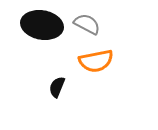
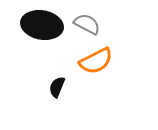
orange semicircle: rotated 16 degrees counterclockwise
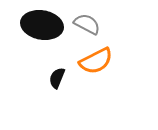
black semicircle: moved 9 px up
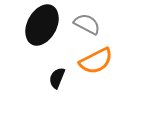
black ellipse: rotated 72 degrees counterclockwise
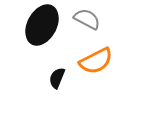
gray semicircle: moved 5 px up
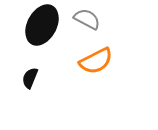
black semicircle: moved 27 px left
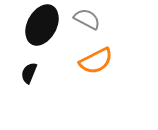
black semicircle: moved 1 px left, 5 px up
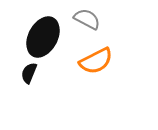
black ellipse: moved 1 px right, 12 px down
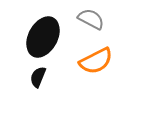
gray semicircle: moved 4 px right
black semicircle: moved 9 px right, 4 px down
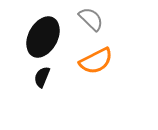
gray semicircle: rotated 16 degrees clockwise
black semicircle: moved 4 px right
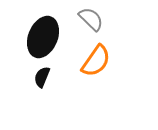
black ellipse: rotated 6 degrees counterclockwise
orange semicircle: rotated 28 degrees counterclockwise
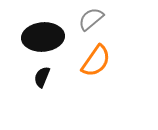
gray semicircle: rotated 84 degrees counterclockwise
black ellipse: rotated 63 degrees clockwise
